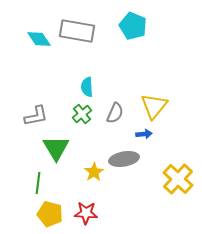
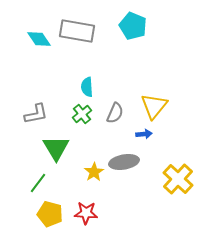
gray L-shape: moved 2 px up
gray ellipse: moved 3 px down
green line: rotated 30 degrees clockwise
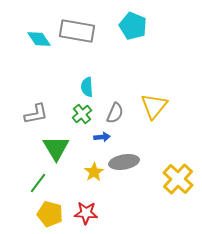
blue arrow: moved 42 px left, 3 px down
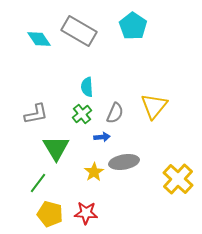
cyan pentagon: rotated 12 degrees clockwise
gray rectangle: moved 2 px right; rotated 20 degrees clockwise
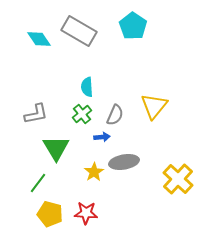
gray semicircle: moved 2 px down
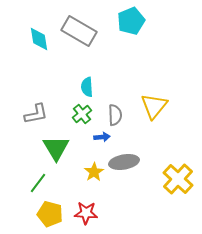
cyan pentagon: moved 2 px left, 5 px up; rotated 16 degrees clockwise
cyan diamond: rotated 25 degrees clockwise
gray semicircle: rotated 25 degrees counterclockwise
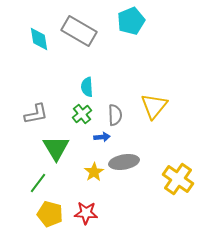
yellow cross: rotated 8 degrees counterclockwise
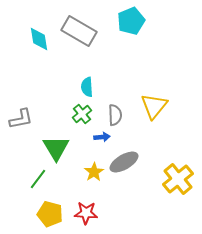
gray L-shape: moved 15 px left, 5 px down
gray ellipse: rotated 20 degrees counterclockwise
yellow cross: rotated 16 degrees clockwise
green line: moved 4 px up
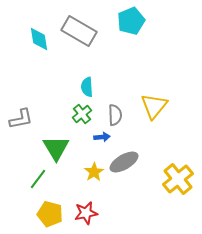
red star: rotated 15 degrees counterclockwise
